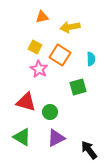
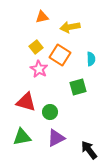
yellow square: moved 1 px right; rotated 24 degrees clockwise
green triangle: rotated 42 degrees counterclockwise
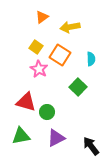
orange triangle: rotated 24 degrees counterclockwise
yellow square: rotated 16 degrees counterclockwise
green square: rotated 30 degrees counterclockwise
green circle: moved 3 px left
green triangle: moved 1 px left, 1 px up
black arrow: moved 2 px right, 4 px up
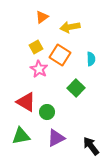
yellow square: rotated 24 degrees clockwise
green square: moved 2 px left, 1 px down
red triangle: rotated 15 degrees clockwise
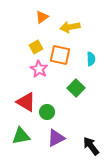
orange square: rotated 20 degrees counterclockwise
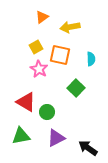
black arrow: moved 3 px left, 2 px down; rotated 18 degrees counterclockwise
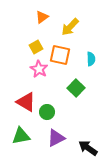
yellow arrow: rotated 36 degrees counterclockwise
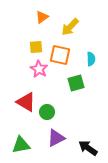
yellow square: rotated 24 degrees clockwise
green square: moved 5 px up; rotated 30 degrees clockwise
green triangle: moved 9 px down
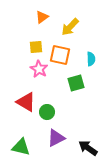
green triangle: moved 2 px down; rotated 24 degrees clockwise
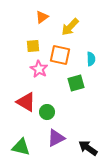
yellow square: moved 3 px left, 1 px up
